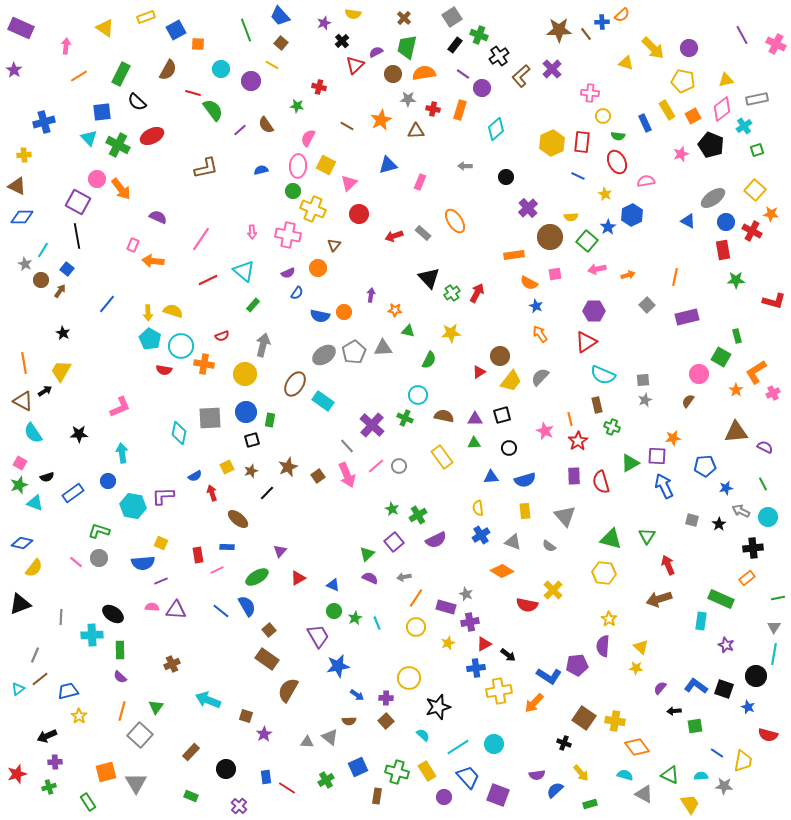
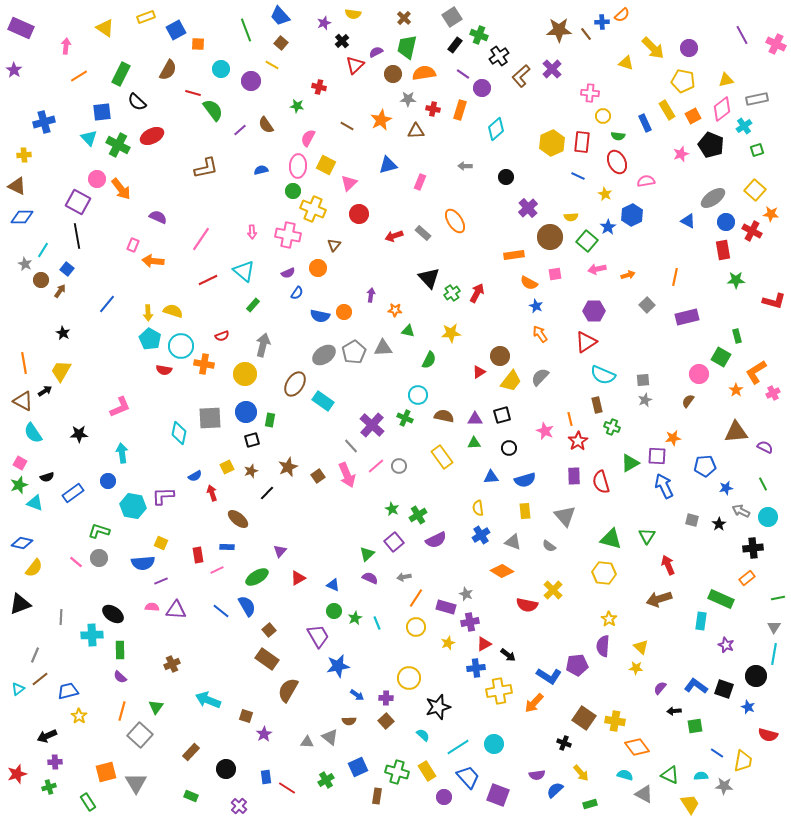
gray line at (347, 446): moved 4 px right
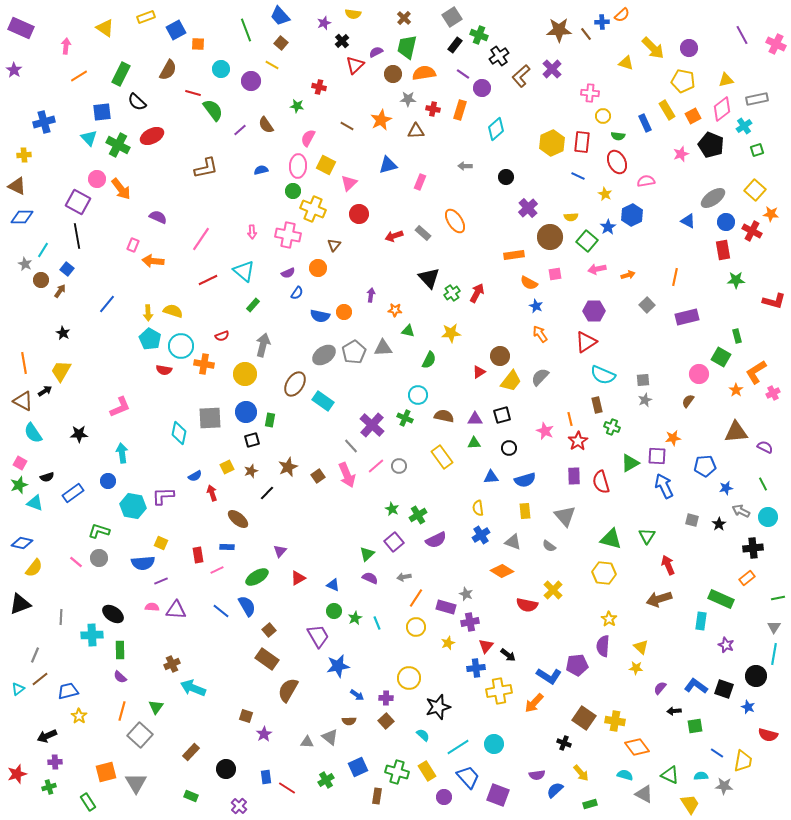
red triangle at (484, 644): moved 2 px right, 2 px down; rotated 21 degrees counterclockwise
cyan arrow at (208, 700): moved 15 px left, 12 px up
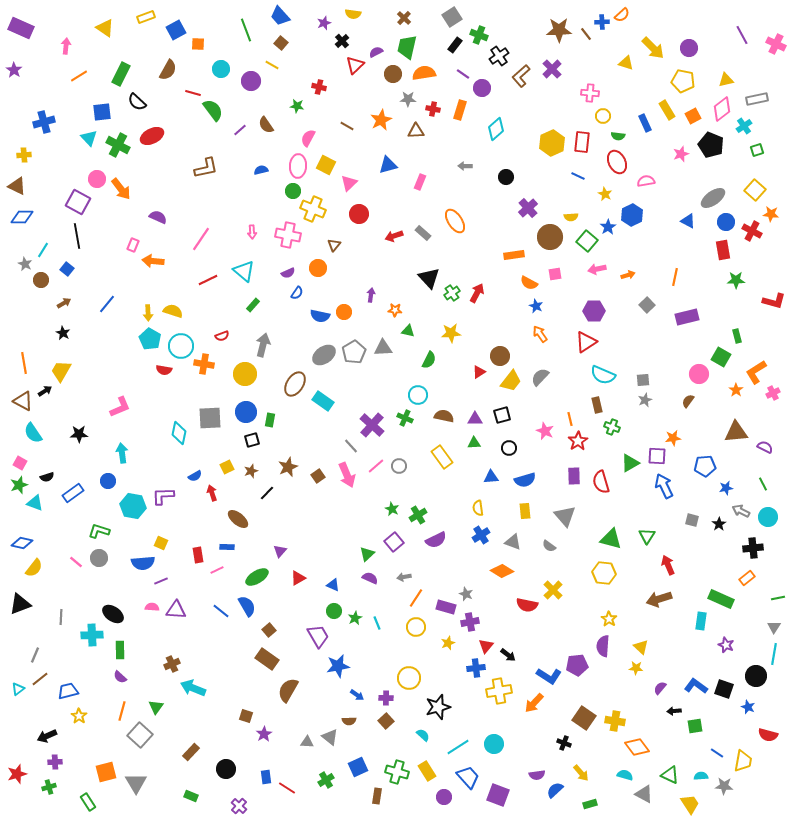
brown arrow at (60, 291): moved 4 px right, 12 px down; rotated 24 degrees clockwise
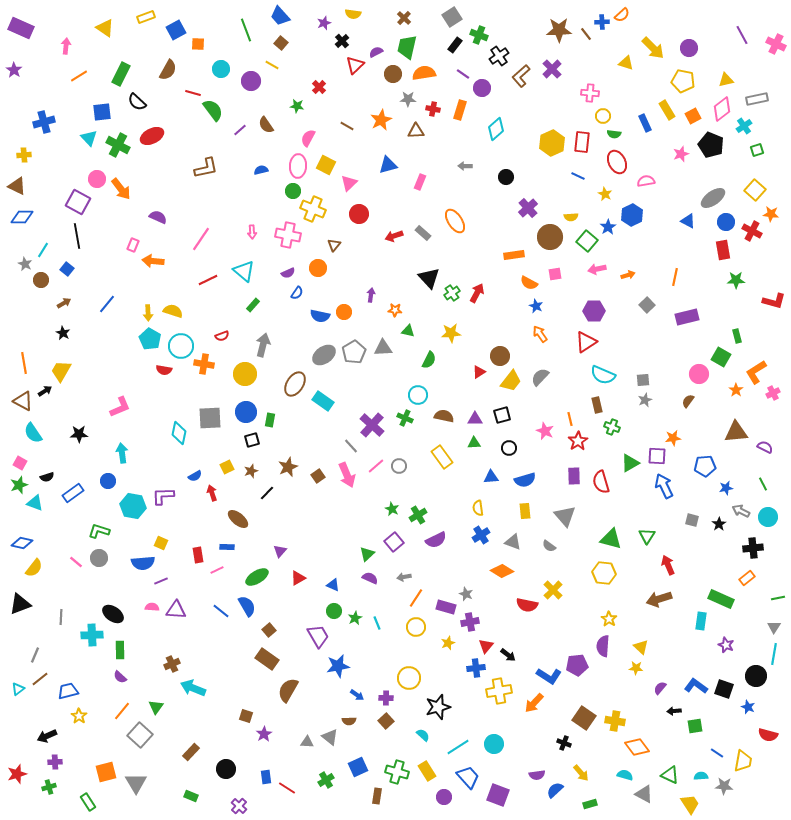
red cross at (319, 87): rotated 32 degrees clockwise
green semicircle at (618, 136): moved 4 px left, 2 px up
orange line at (122, 711): rotated 24 degrees clockwise
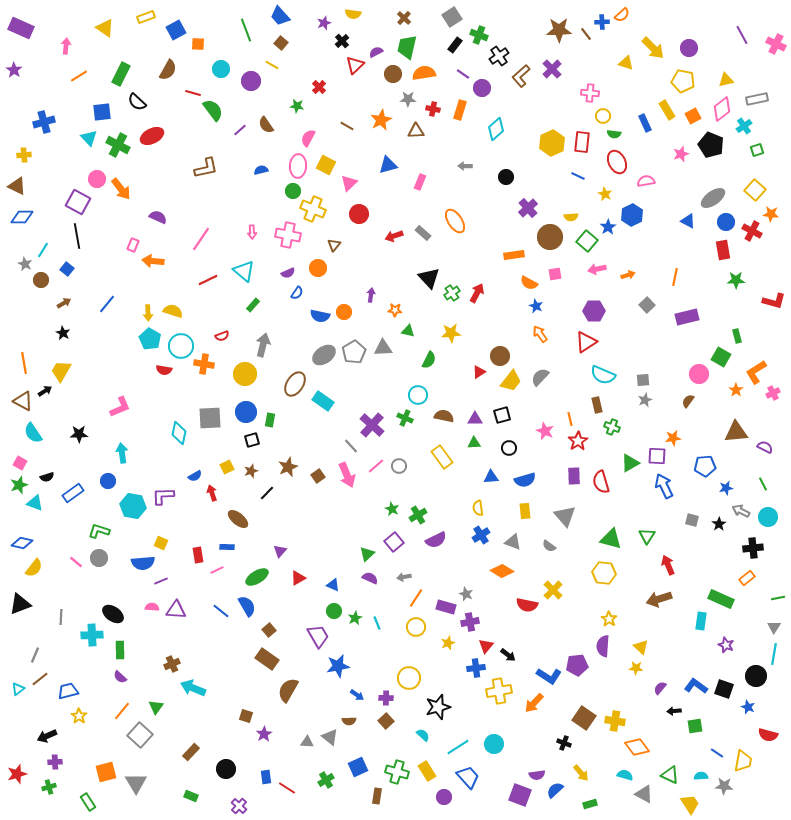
purple square at (498, 795): moved 22 px right
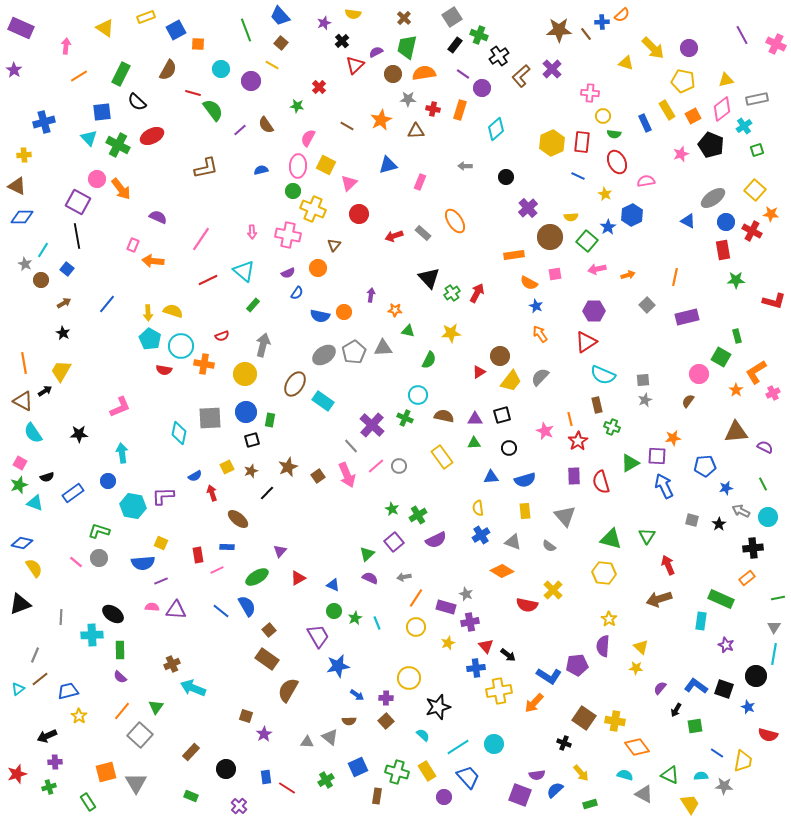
yellow semicircle at (34, 568): rotated 72 degrees counterclockwise
red triangle at (486, 646): rotated 21 degrees counterclockwise
black arrow at (674, 711): moved 2 px right, 1 px up; rotated 56 degrees counterclockwise
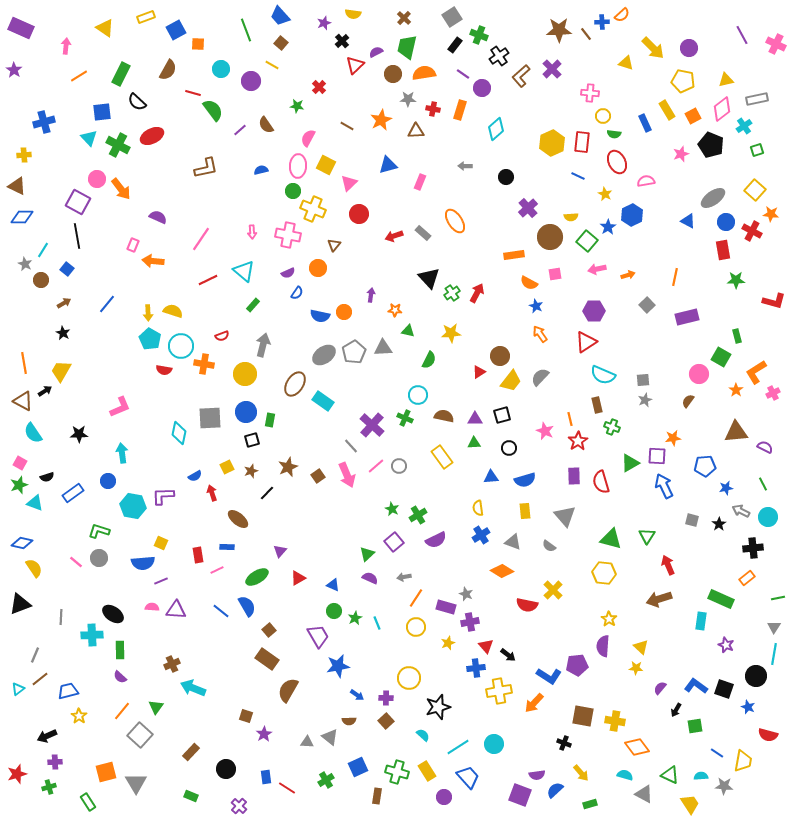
brown square at (584, 718): moved 1 px left, 2 px up; rotated 25 degrees counterclockwise
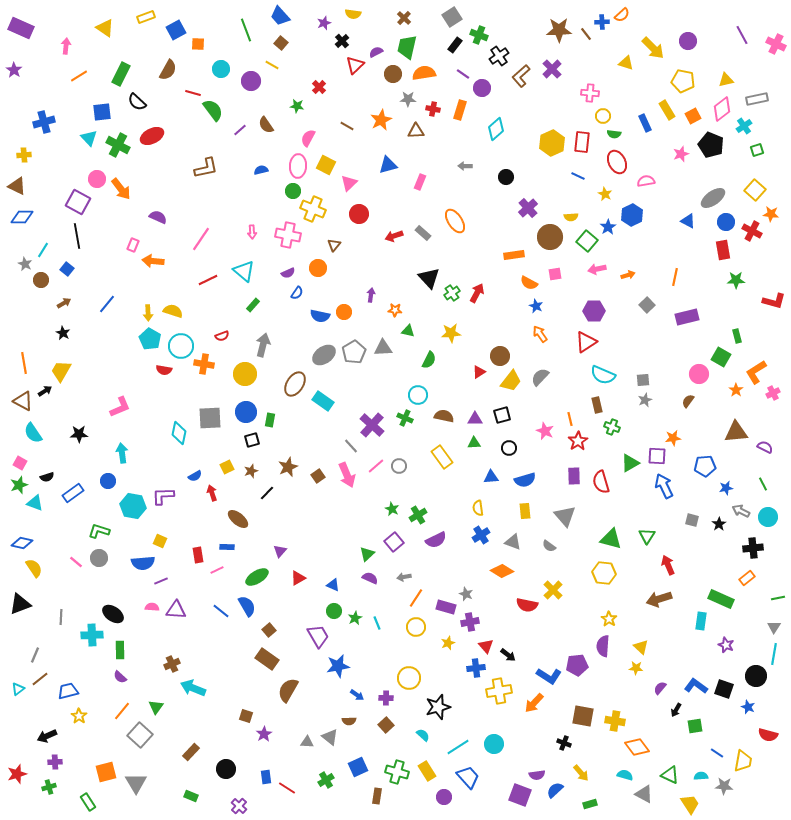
purple circle at (689, 48): moved 1 px left, 7 px up
yellow square at (161, 543): moved 1 px left, 2 px up
brown square at (386, 721): moved 4 px down
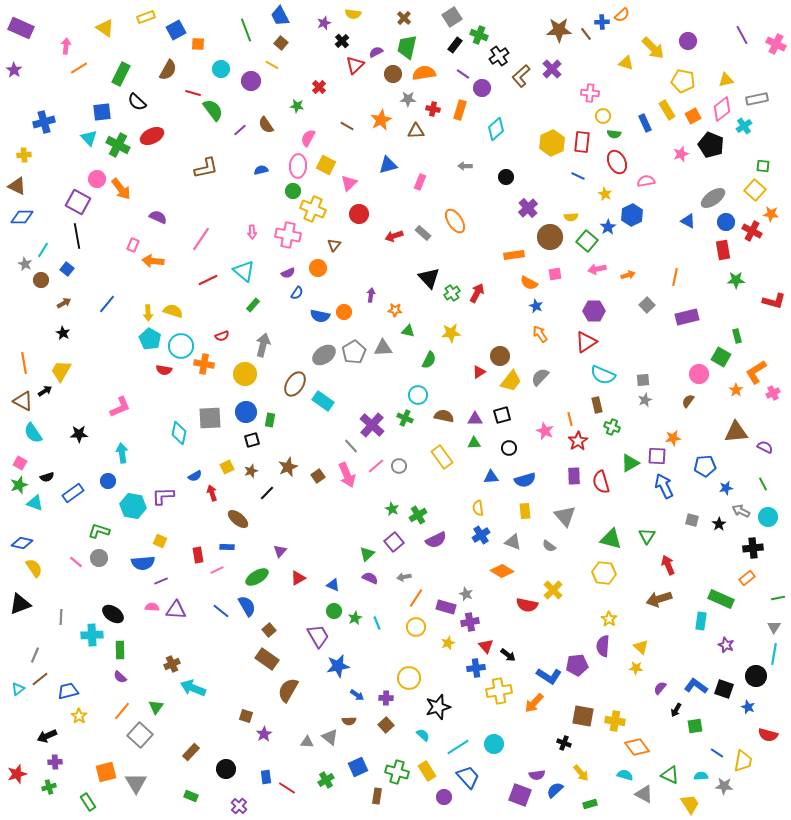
blue trapezoid at (280, 16): rotated 15 degrees clockwise
orange line at (79, 76): moved 8 px up
green square at (757, 150): moved 6 px right, 16 px down; rotated 24 degrees clockwise
